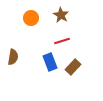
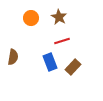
brown star: moved 2 px left, 2 px down
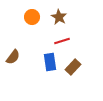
orange circle: moved 1 px right, 1 px up
brown semicircle: rotated 28 degrees clockwise
blue rectangle: rotated 12 degrees clockwise
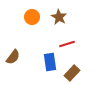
red line: moved 5 px right, 3 px down
brown rectangle: moved 1 px left, 6 px down
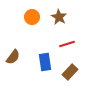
blue rectangle: moved 5 px left
brown rectangle: moved 2 px left, 1 px up
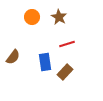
brown rectangle: moved 5 px left
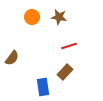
brown star: rotated 21 degrees counterclockwise
red line: moved 2 px right, 2 px down
brown semicircle: moved 1 px left, 1 px down
blue rectangle: moved 2 px left, 25 px down
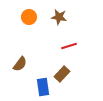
orange circle: moved 3 px left
brown semicircle: moved 8 px right, 6 px down
brown rectangle: moved 3 px left, 2 px down
